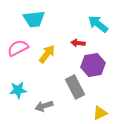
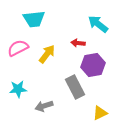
cyan star: moved 1 px up
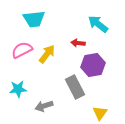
pink semicircle: moved 4 px right, 2 px down
yellow triangle: rotated 28 degrees counterclockwise
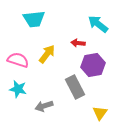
pink semicircle: moved 4 px left, 10 px down; rotated 45 degrees clockwise
cyan star: rotated 18 degrees clockwise
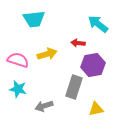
yellow arrow: rotated 36 degrees clockwise
gray rectangle: moved 1 px left; rotated 45 degrees clockwise
yellow triangle: moved 4 px left, 4 px up; rotated 42 degrees clockwise
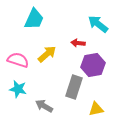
cyan trapezoid: rotated 60 degrees counterclockwise
yellow arrow: rotated 24 degrees counterclockwise
gray arrow: rotated 48 degrees clockwise
